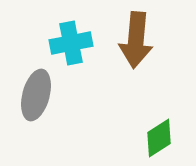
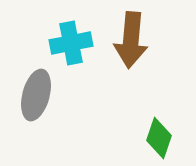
brown arrow: moved 5 px left
green diamond: rotated 39 degrees counterclockwise
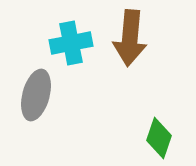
brown arrow: moved 1 px left, 2 px up
